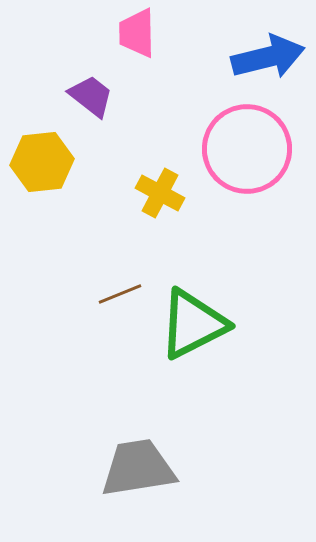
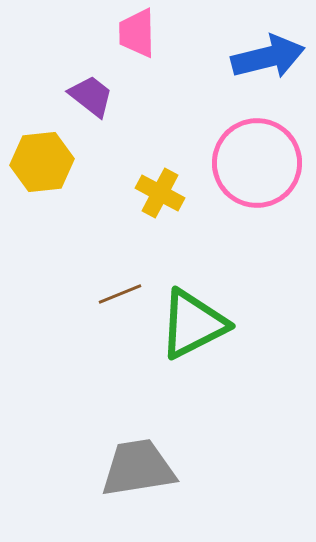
pink circle: moved 10 px right, 14 px down
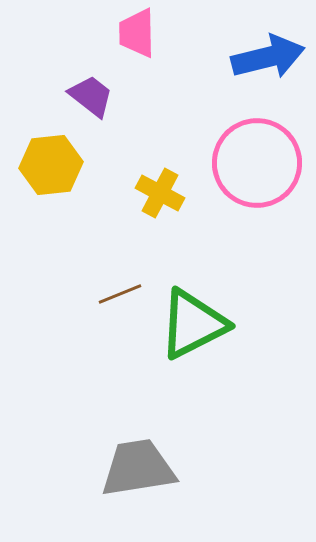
yellow hexagon: moved 9 px right, 3 px down
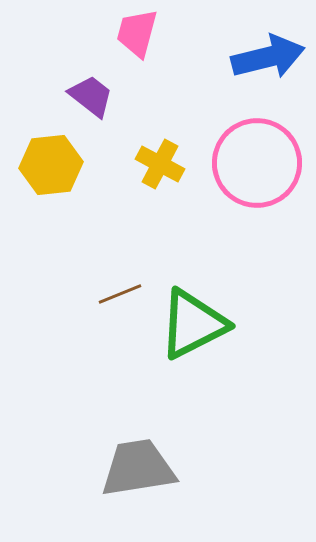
pink trapezoid: rotated 16 degrees clockwise
yellow cross: moved 29 px up
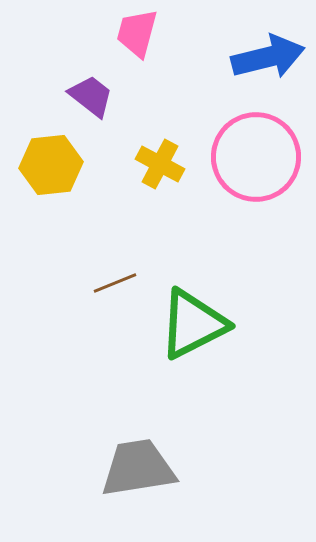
pink circle: moved 1 px left, 6 px up
brown line: moved 5 px left, 11 px up
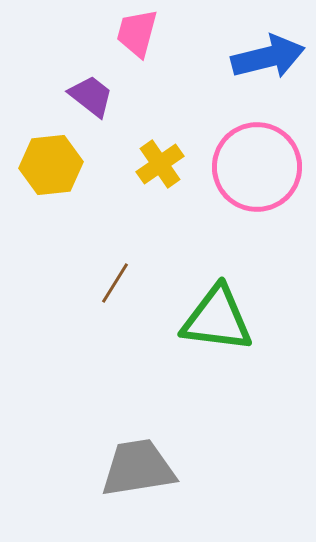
pink circle: moved 1 px right, 10 px down
yellow cross: rotated 27 degrees clockwise
brown line: rotated 36 degrees counterclockwise
green triangle: moved 24 px right, 5 px up; rotated 34 degrees clockwise
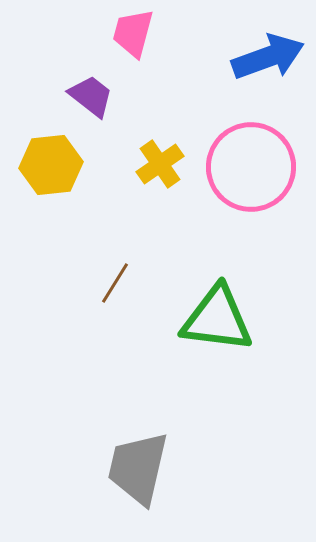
pink trapezoid: moved 4 px left
blue arrow: rotated 6 degrees counterclockwise
pink circle: moved 6 px left
gray trapezoid: rotated 68 degrees counterclockwise
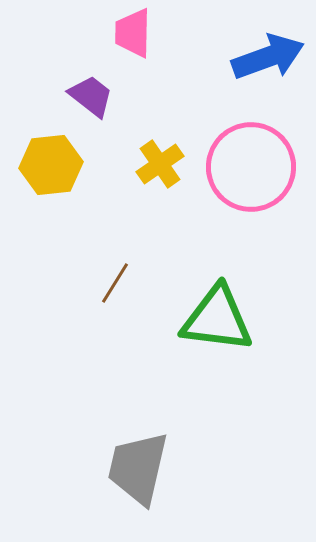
pink trapezoid: rotated 14 degrees counterclockwise
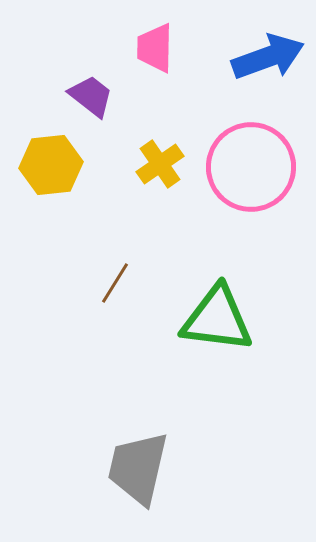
pink trapezoid: moved 22 px right, 15 px down
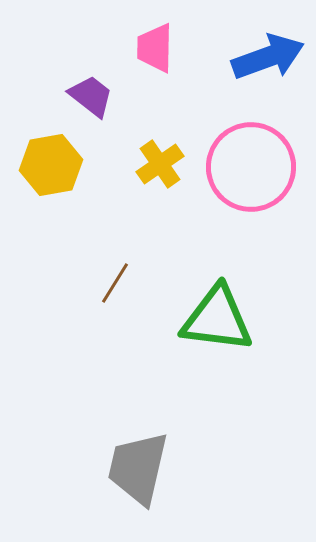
yellow hexagon: rotated 4 degrees counterclockwise
